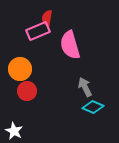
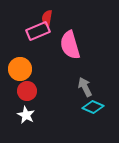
white star: moved 12 px right, 16 px up
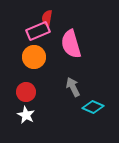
pink semicircle: moved 1 px right, 1 px up
orange circle: moved 14 px right, 12 px up
gray arrow: moved 12 px left
red circle: moved 1 px left, 1 px down
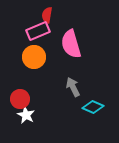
red semicircle: moved 3 px up
red circle: moved 6 px left, 7 px down
